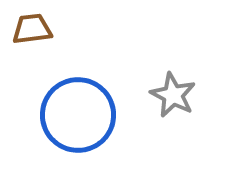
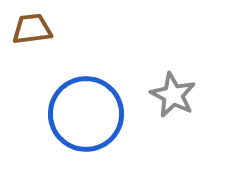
blue circle: moved 8 px right, 1 px up
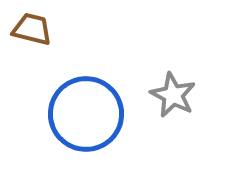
brown trapezoid: rotated 21 degrees clockwise
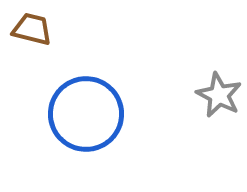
gray star: moved 46 px right
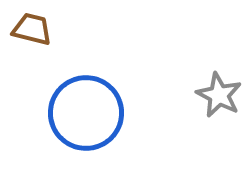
blue circle: moved 1 px up
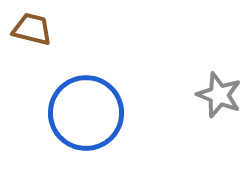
gray star: rotated 6 degrees counterclockwise
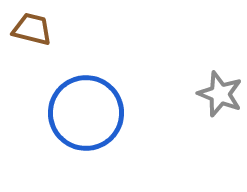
gray star: moved 1 px right, 1 px up
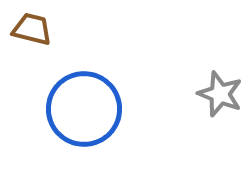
blue circle: moved 2 px left, 4 px up
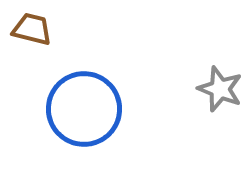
gray star: moved 5 px up
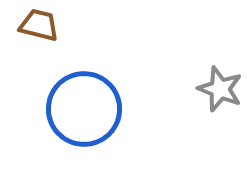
brown trapezoid: moved 7 px right, 4 px up
